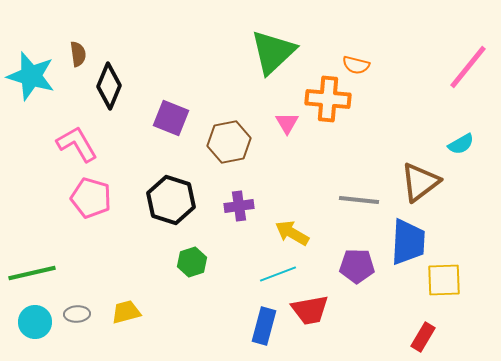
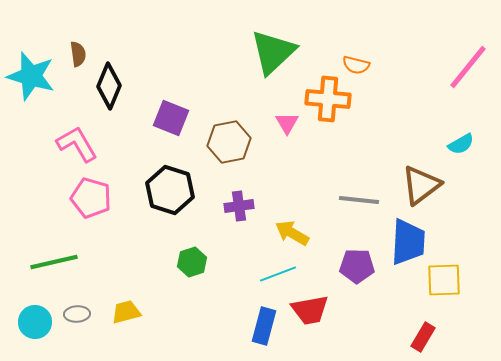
brown triangle: moved 1 px right, 3 px down
black hexagon: moved 1 px left, 10 px up
green line: moved 22 px right, 11 px up
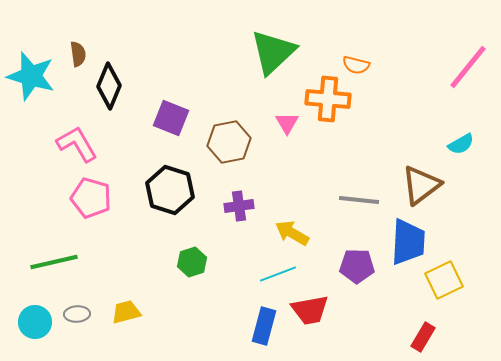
yellow square: rotated 24 degrees counterclockwise
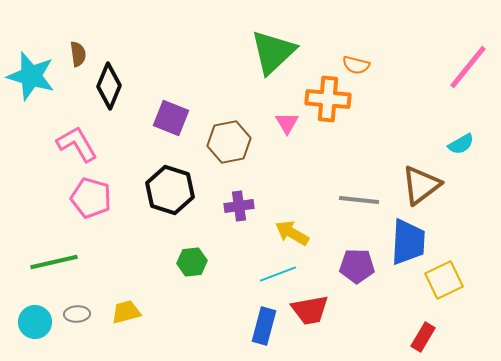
green hexagon: rotated 12 degrees clockwise
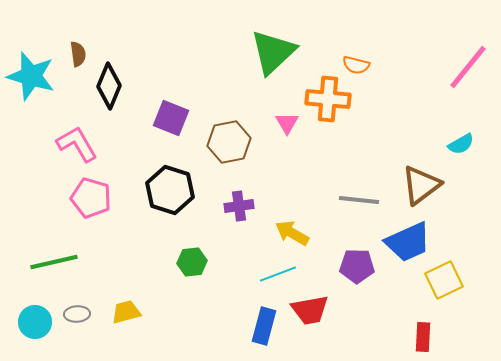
blue trapezoid: rotated 63 degrees clockwise
red rectangle: rotated 28 degrees counterclockwise
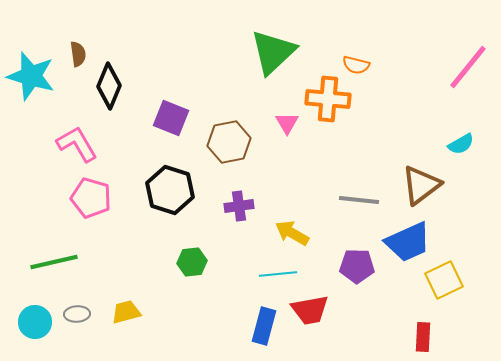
cyan line: rotated 15 degrees clockwise
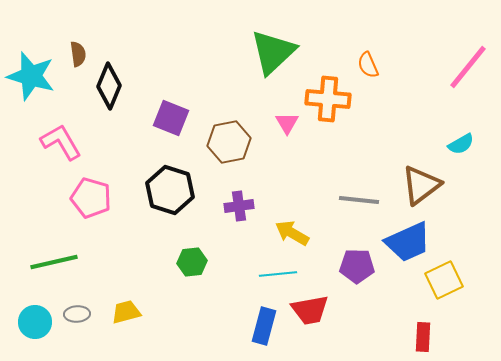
orange semicircle: moved 12 px right; rotated 52 degrees clockwise
pink L-shape: moved 16 px left, 2 px up
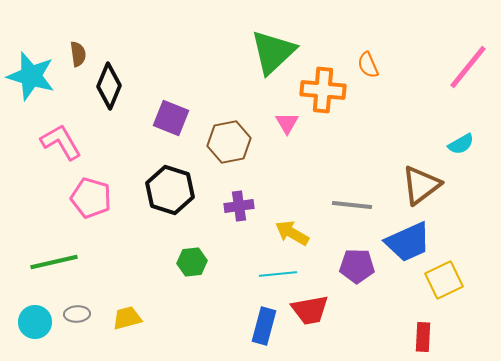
orange cross: moved 5 px left, 9 px up
gray line: moved 7 px left, 5 px down
yellow trapezoid: moved 1 px right, 6 px down
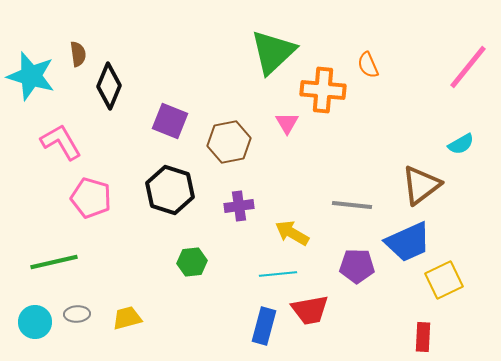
purple square: moved 1 px left, 3 px down
